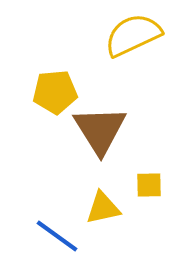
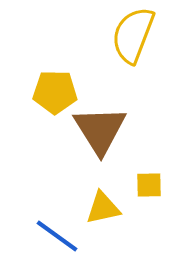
yellow semicircle: rotated 44 degrees counterclockwise
yellow pentagon: rotated 6 degrees clockwise
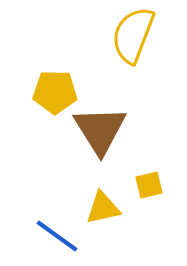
yellow square: rotated 12 degrees counterclockwise
